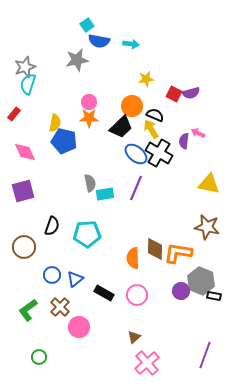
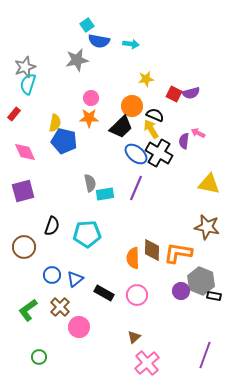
pink circle at (89, 102): moved 2 px right, 4 px up
brown diamond at (155, 249): moved 3 px left, 1 px down
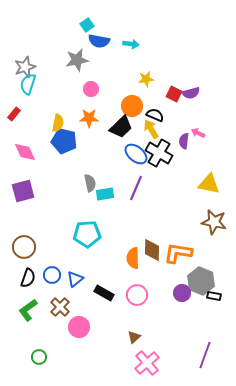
pink circle at (91, 98): moved 9 px up
yellow semicircle at (55, 123): moved 3 px right
black semicircle at (52, 226): moved 24 px left, 52 px down
brown star at (207, 227): moved 7 px right, 5 px up
purple circle at (181, 291): moved 1 px right, 2 px down
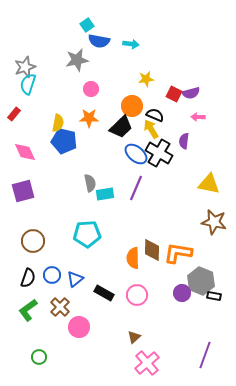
pink arrow at (198, 133): moved 16 px up; rotated 24 degrees counterclockwise
brown circle at (24, 247): moved 9 px right, 6 px up
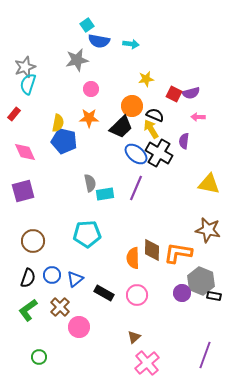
brown star at (214, 222): moved 6 px left, 8 px down
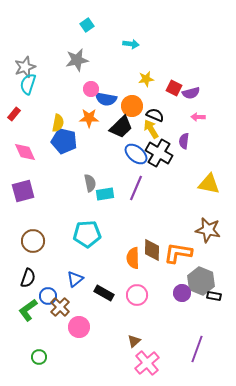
blue semicircle at (99, 41): moved 7 px right, 58 px down
red square at (174, 94): moved 6 px up
blue circle at (52, 275): moved 4 px left, 21 px down
brown triangle at (134, 337): moved 4 px down
purple line at (205, 355): moved 8 px left, 6 px up
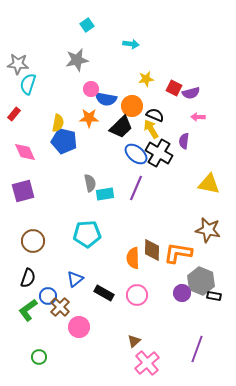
gray star at (25, 67): moved 7 px left, 3 px up; rotated 25 degrees clockwise
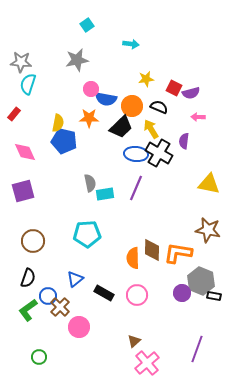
gray star at (18, 64): moved 3 px right, 2 px up
black semicircle at (155, 115): moved 4 px right, 8 px up
blue ellipse at (136, 154): rotated 35 degrees counterclockwise
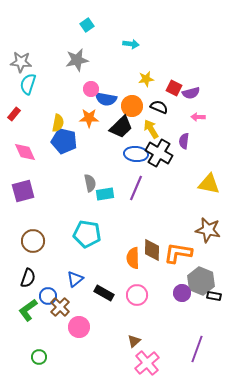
cyan pentagon at (87, 234): rotated 12 degrees clockwise
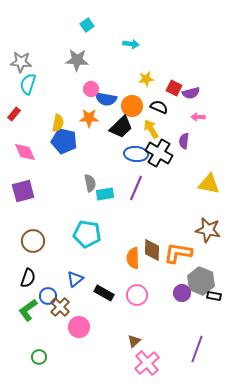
gray star at (77, 60): rotated 15 degrees clockwise
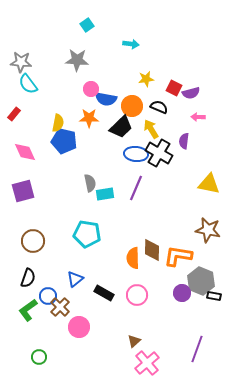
cyan semicircle at (28, 84): rotated 55 degrees counterclockwise
orange L-shape at (178, 253): moved 3 px down
